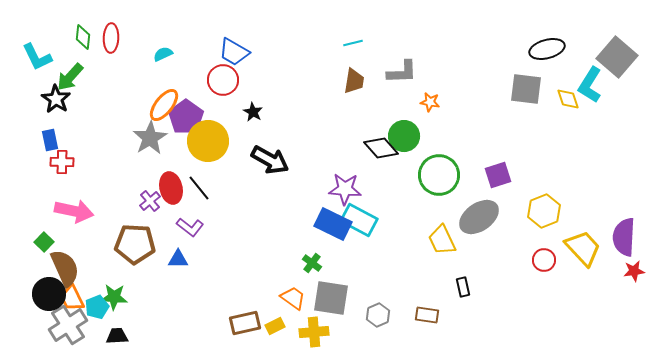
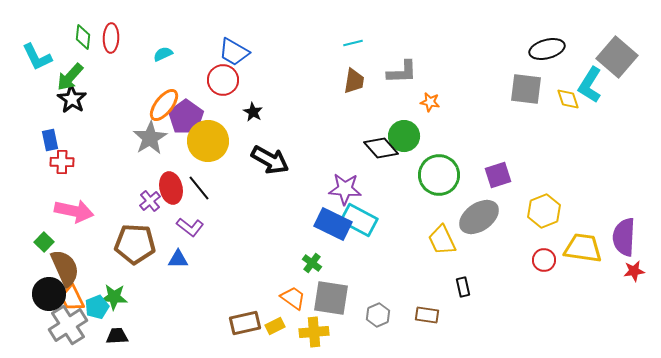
black star at (56, 99): moved 16 px right
yellow trapezoid at (583, 248): rotated 39 degrees counterclockwise
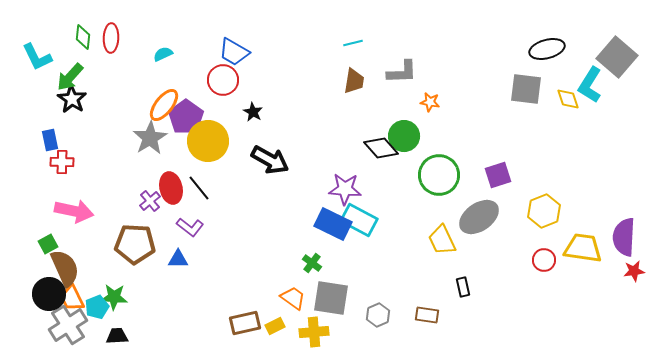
green square at (44, 242): moved 4 px right, 2 px down; rotated 18 degrees clockwise
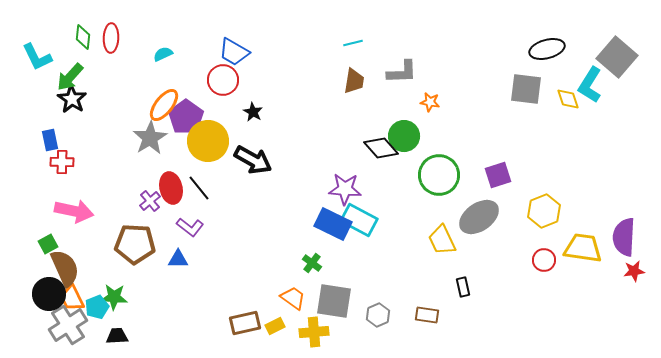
black arrow at (270, 160): moved 17 px left
gray square at (331, 298): moved 3 px right, 3 px down
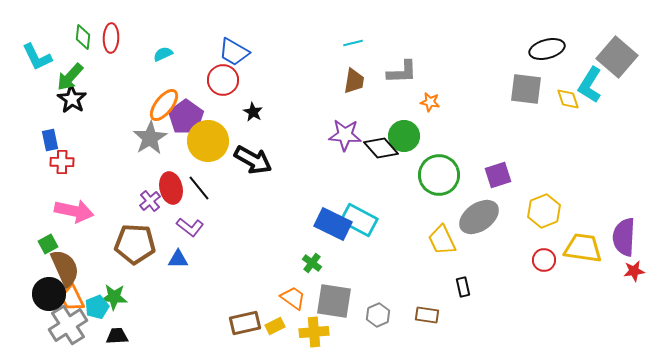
purple star at (345, 189): moved 54 px up
